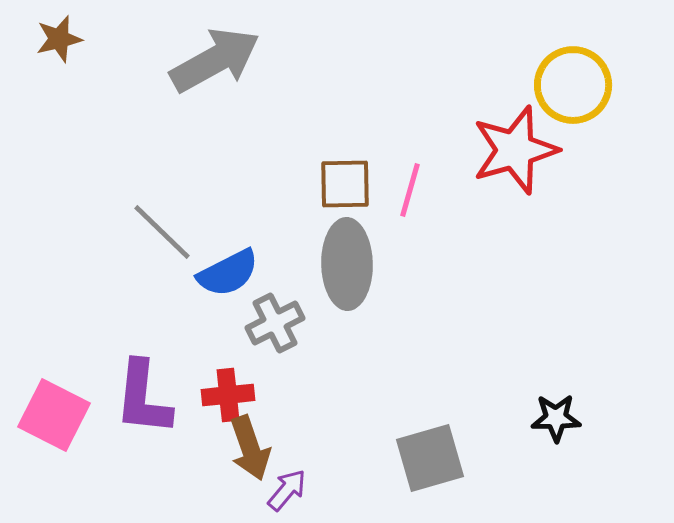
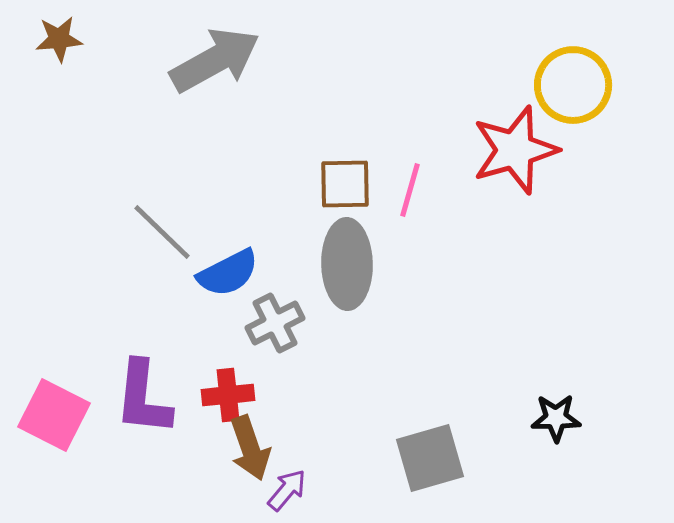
brown star: rotated 9 degrees clockwise
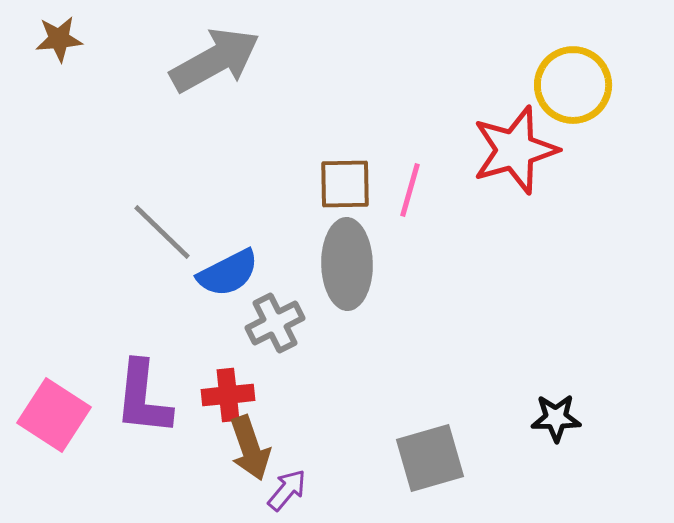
pink square: rotated 6 degrees clockwise
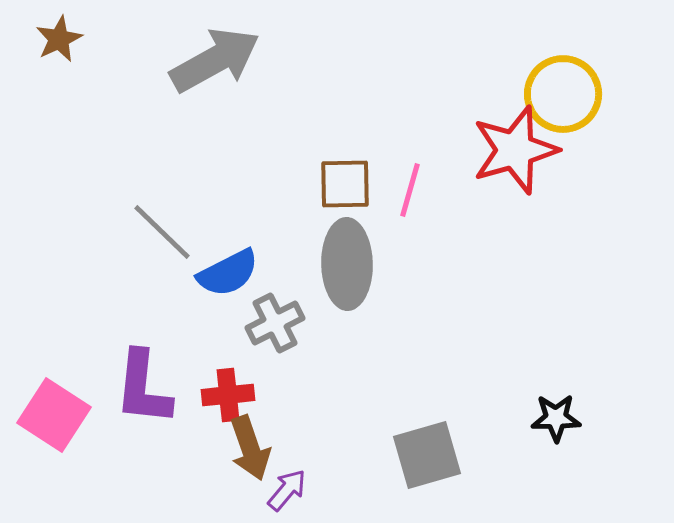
brown star: rotated 21 degrees counterclockwise
yellow circle: moved 10 px left, 9 px down
purple L-shape: moved 10 px up
gray square: moved 3 px left, 3 px up
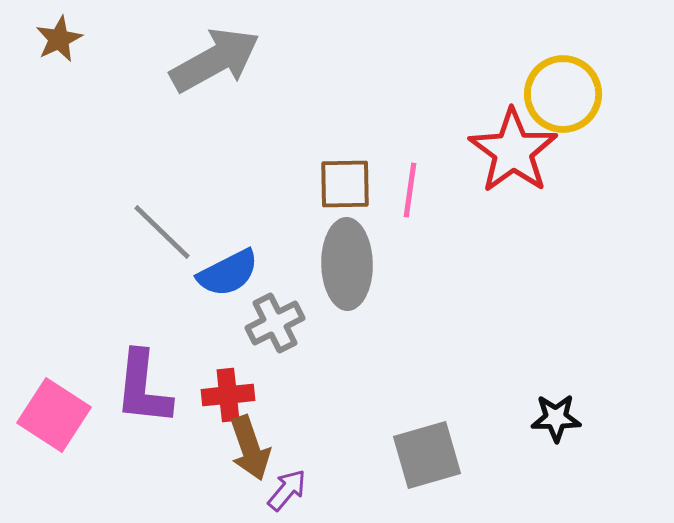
red star: moved 2 px left, 1 px down; rotated 20 degrees counterclockwise
pink line: rotated 8 degrees counterclockwise
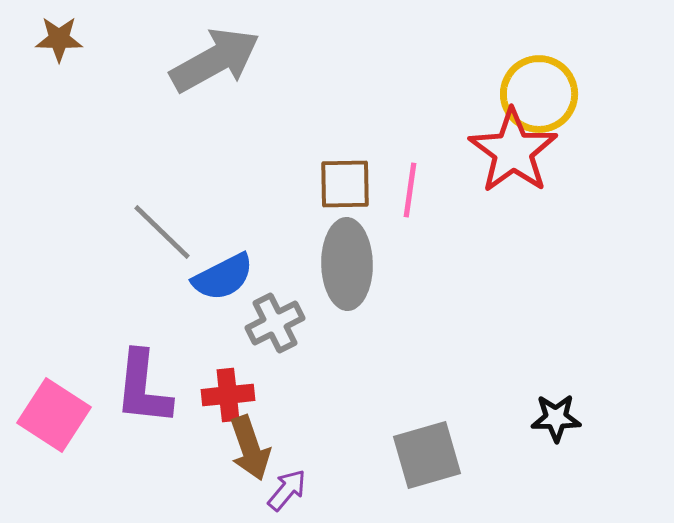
brown star: rotated 27 degrees clockwise
yellow circle: moved 24 px left
blue semicircle: moved 5 px left, 4 px down
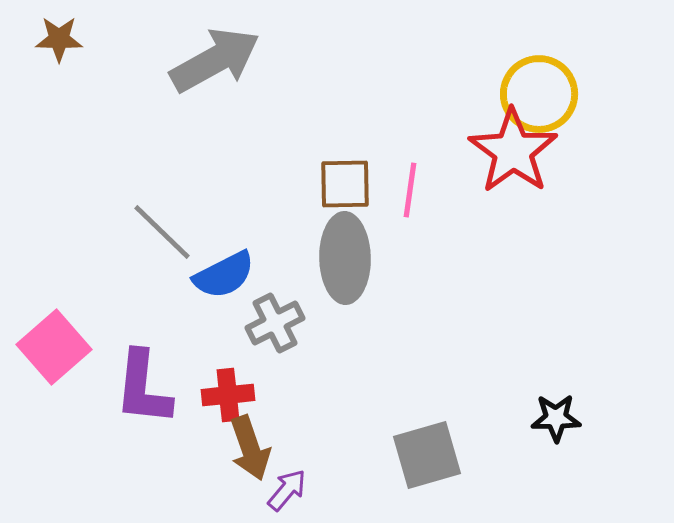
gray ellipse: moved 2 px left, 6 px up
blue semicircle: moved 1 px right, 2 px up
pink square: moved 68 px up; rotated 16 degrees clockwise
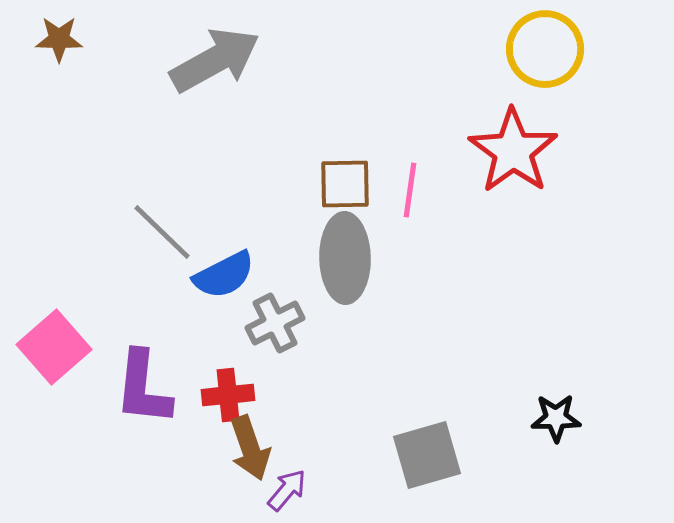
yellow circle: moved 6 px right, 45 px up
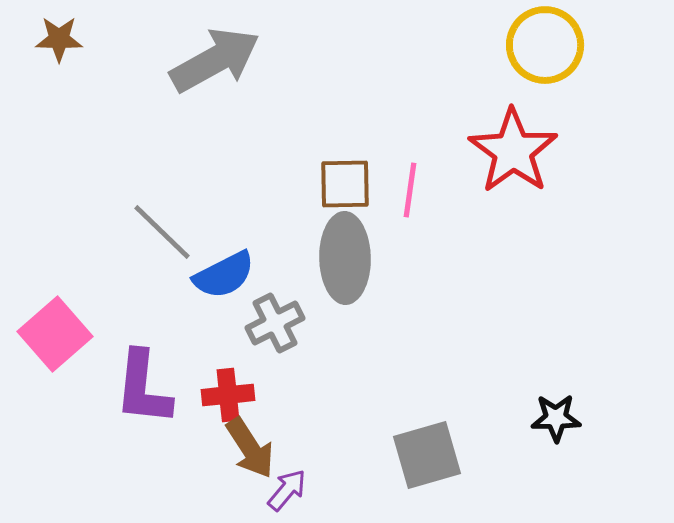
yellow circle: moved 4 px up
pink square: moved 1 px right, 13 px up
brown arrow: rotated 14 degrees counterclockwise
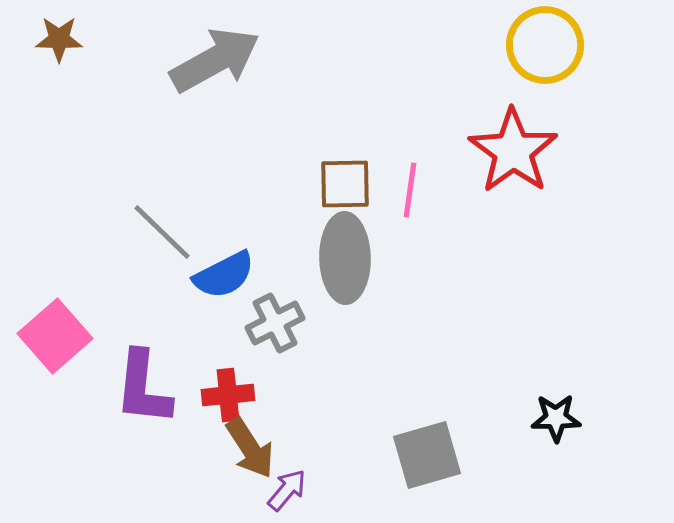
pink square: moved 2 px down
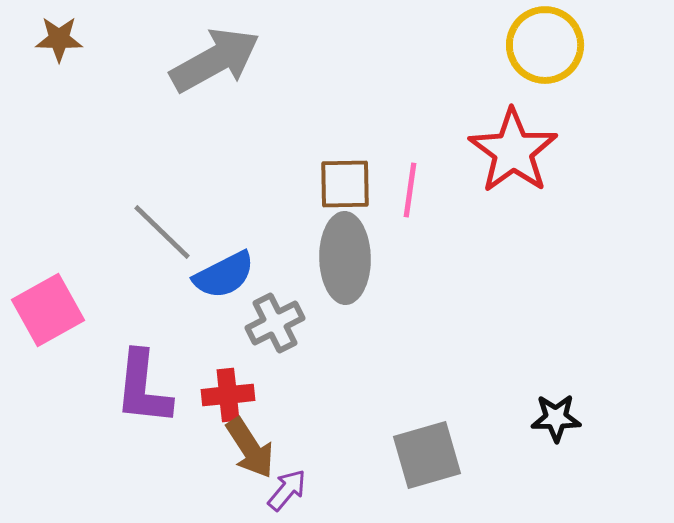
pink square: moved 7 px left, 26 px up; rotated 12 degrees clockwise
